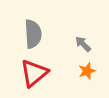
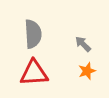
red triangle: rotated 36 degrees clockwise
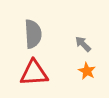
orange star: rotated 24 degrees counterclockwise
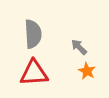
gray arrow: moved 4 px left, 3 px down
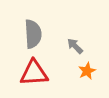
gray arrow: moved 4 px left, 1 px up
orange star: rotated 18 degrees clockwise
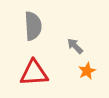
gray semicircle: moved 8 px up
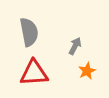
gray semicircle: moved 4 px left, 6 px down; rotated 8 degrees counterclockwise
gray arrow: rotated 72 degrees clockwise
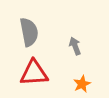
gray arrow: rotated 48 degrees counterclockwise
orange star: moved 5 px left, 13 px down
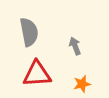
red triangle: moved 3 px right, 1 px down
orange star: rotated 12 degrees clockwise
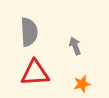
gray semicircle: rotated 8 degrees clockwise
red triangle: moved 2 px left, 1 px up
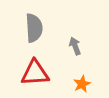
gray semicircle: moved 5 px right, 4 px up
orange star: rotated 12 degrees counterclockwise
